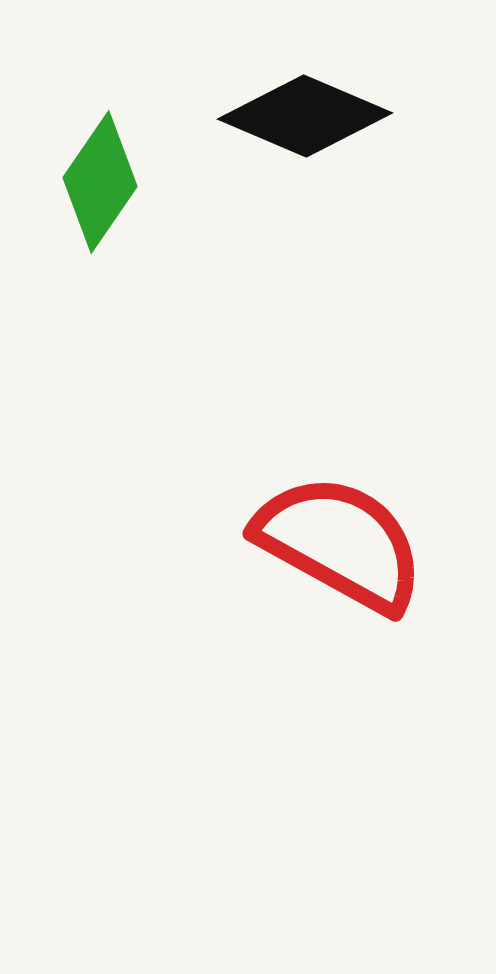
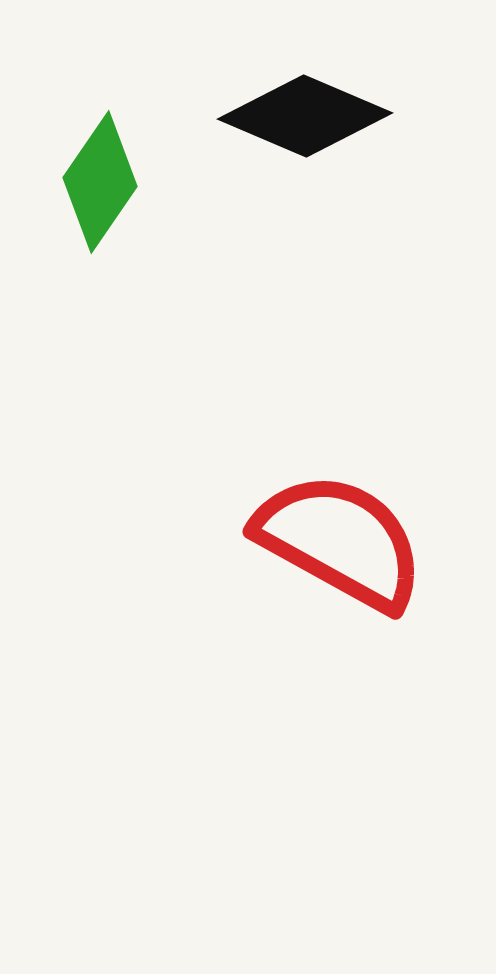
red semicircle: moved 2 px up
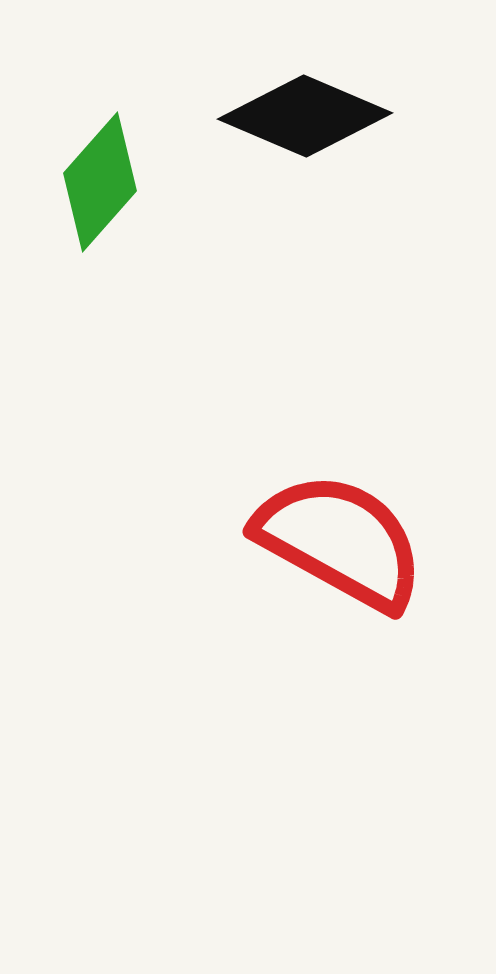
green diamond: rotated 7 degrees clockwise
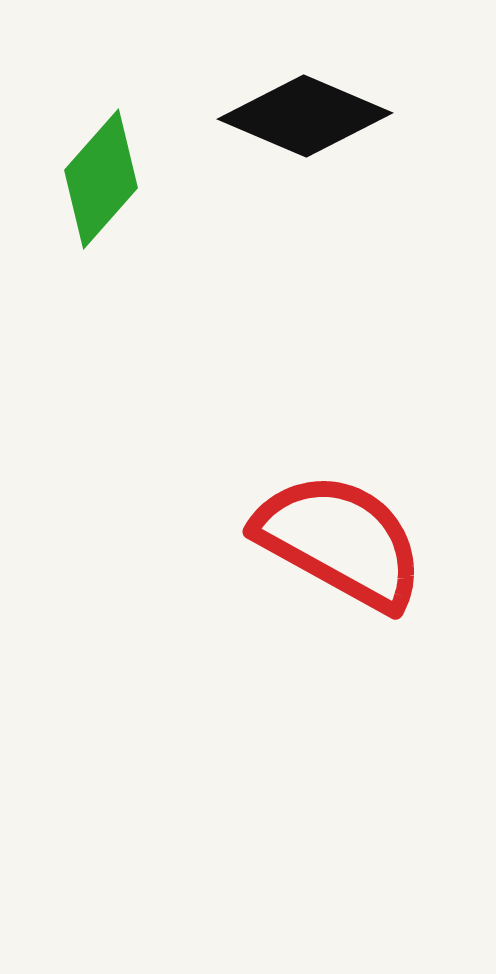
green diamond: moved 1 px right, 3 px up
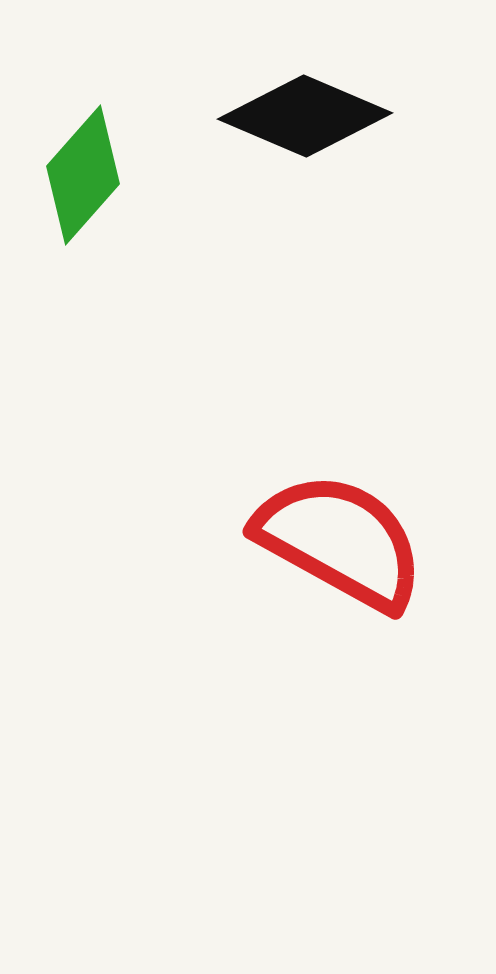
green diamond: moved 18 px left, 4 px up
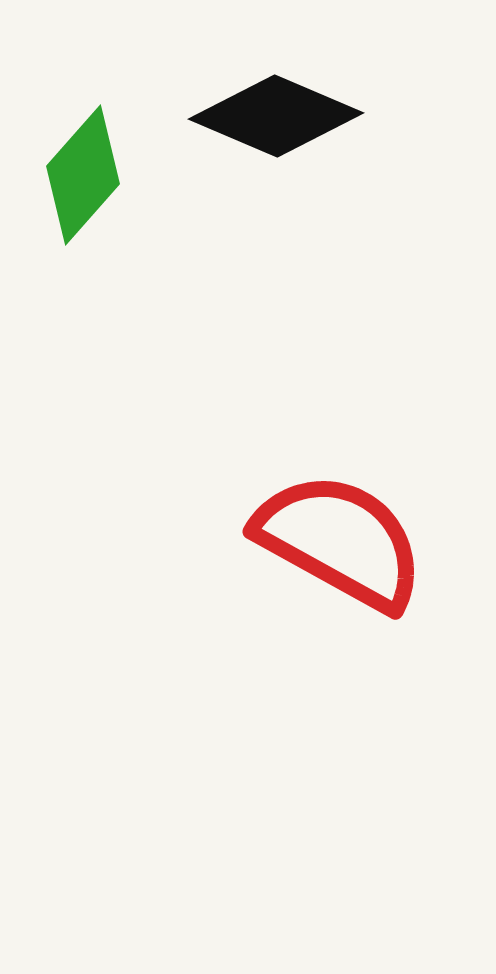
black diamond: moved 29 px left
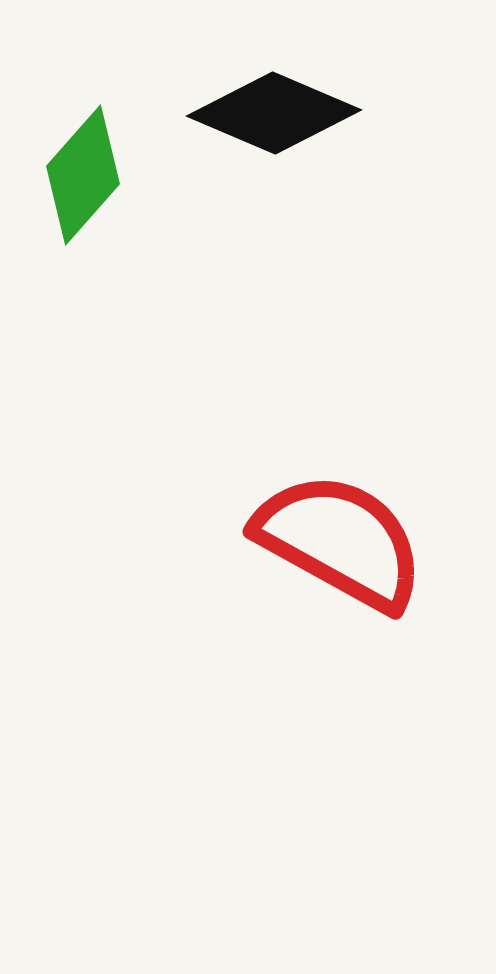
black diamond: moved 2 px left, 3 px up
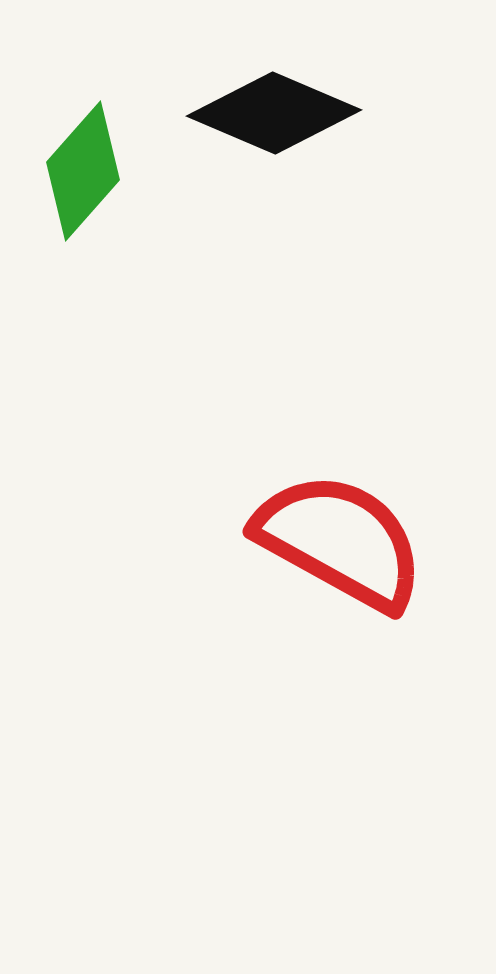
green diamond: moved 4 px up
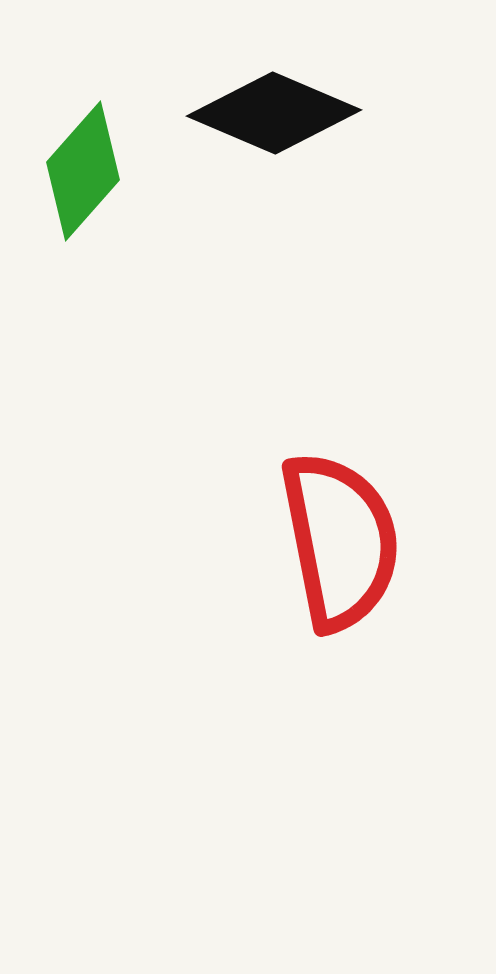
red semicircle: rotated 50 degrees clockwise
